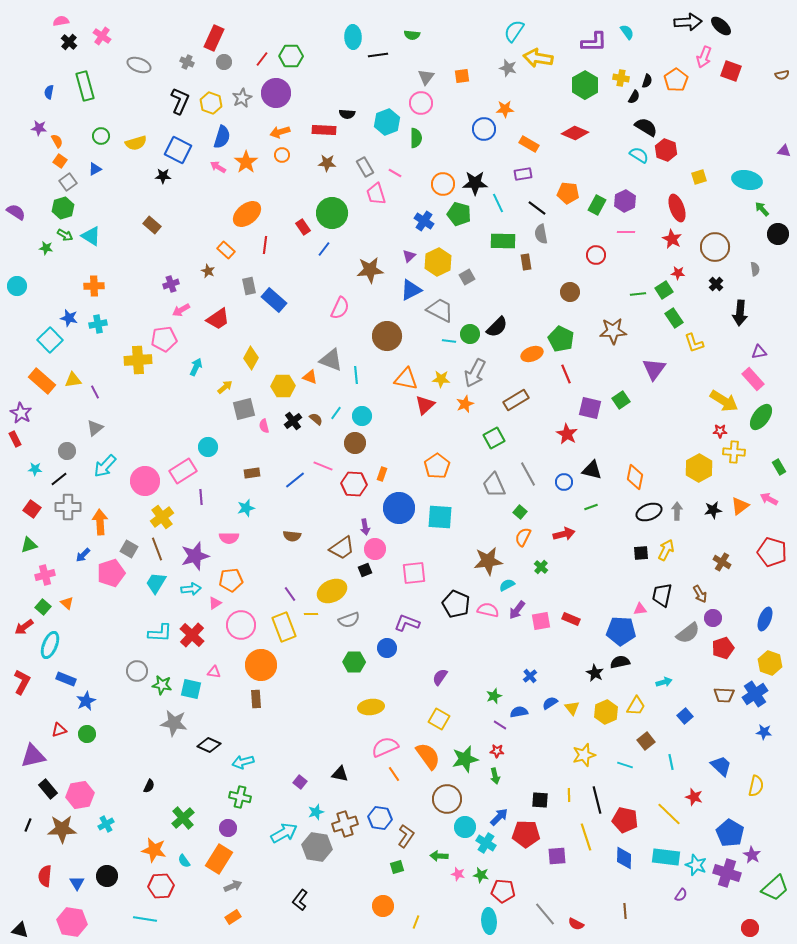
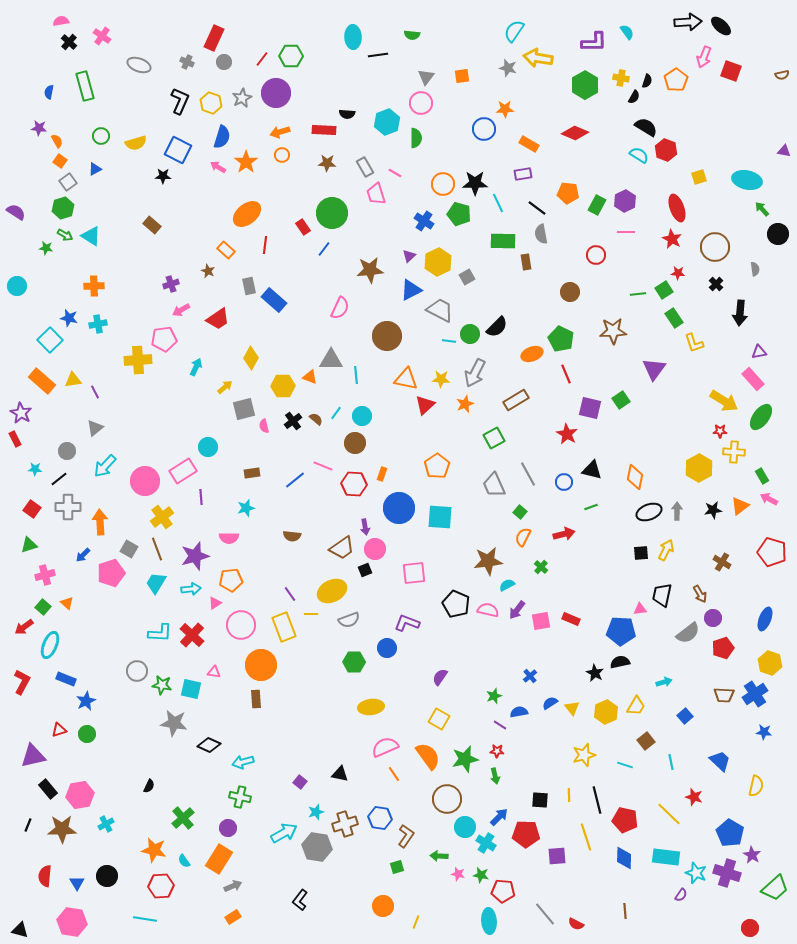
gray triangle at (331, 360): rotated 20 degrees counterclockwise
green rectangle at (779, 467): moved 17 px left, 9 px down
blue trapezoid at (721, 766): moved 1 px left, 5 px up
cyan star at (696, 865): moved 8 px down
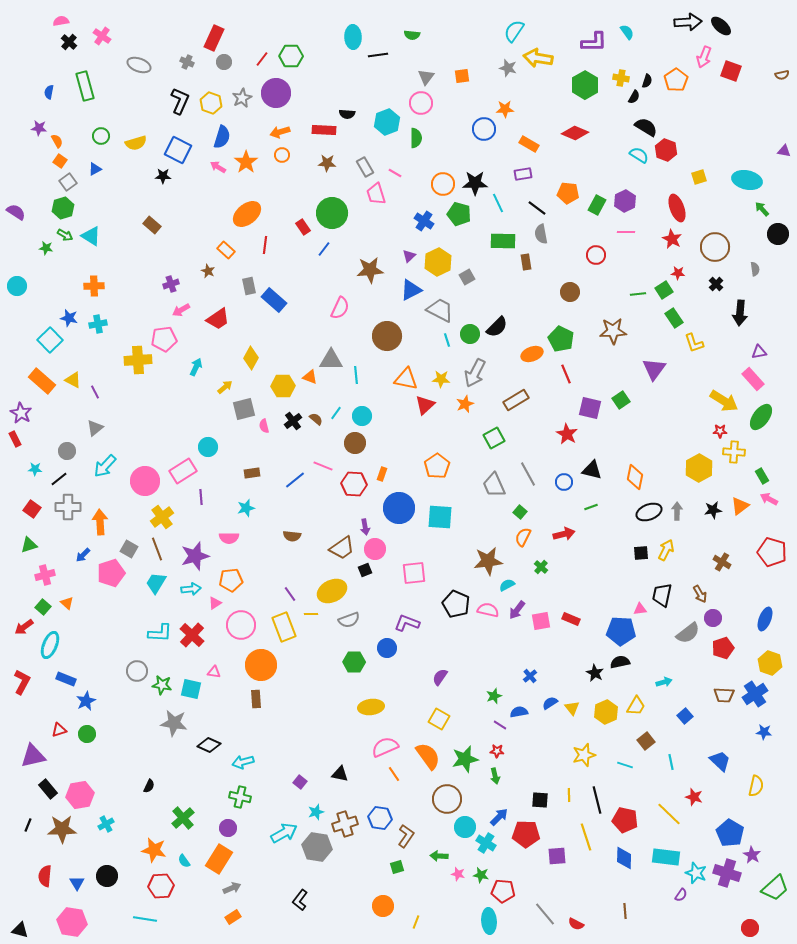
cyan line at (449, 341): moved 2 px left, 1 px up; rotated 64 degrees clockwise
yellow triangle at (73, 380): rotated 36 degrees clockwise
gray arrow at (233, 886): moved 1 px left, 2 px down
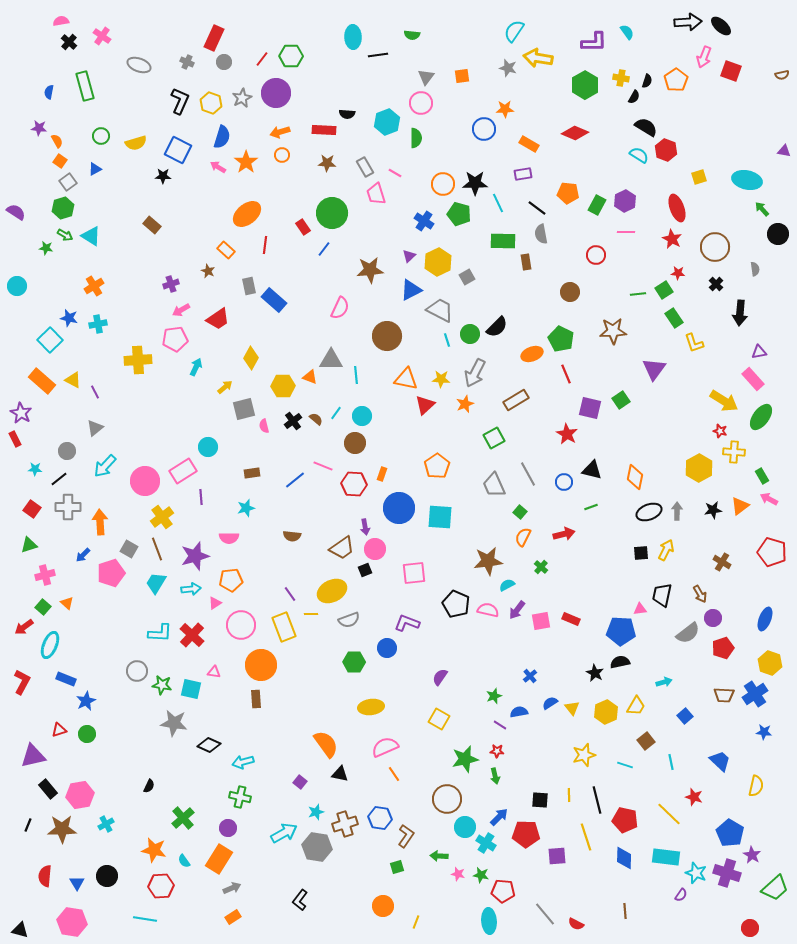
orange cross at (94, 286): rotated 30 degrees counterclockwise
pink pentagon at (164, 339): moved 11 px right
red star at (720, 431): rotated 16 degrees clockwise
orange semicircle at (428, 756): moved 102 px left, 12 px up
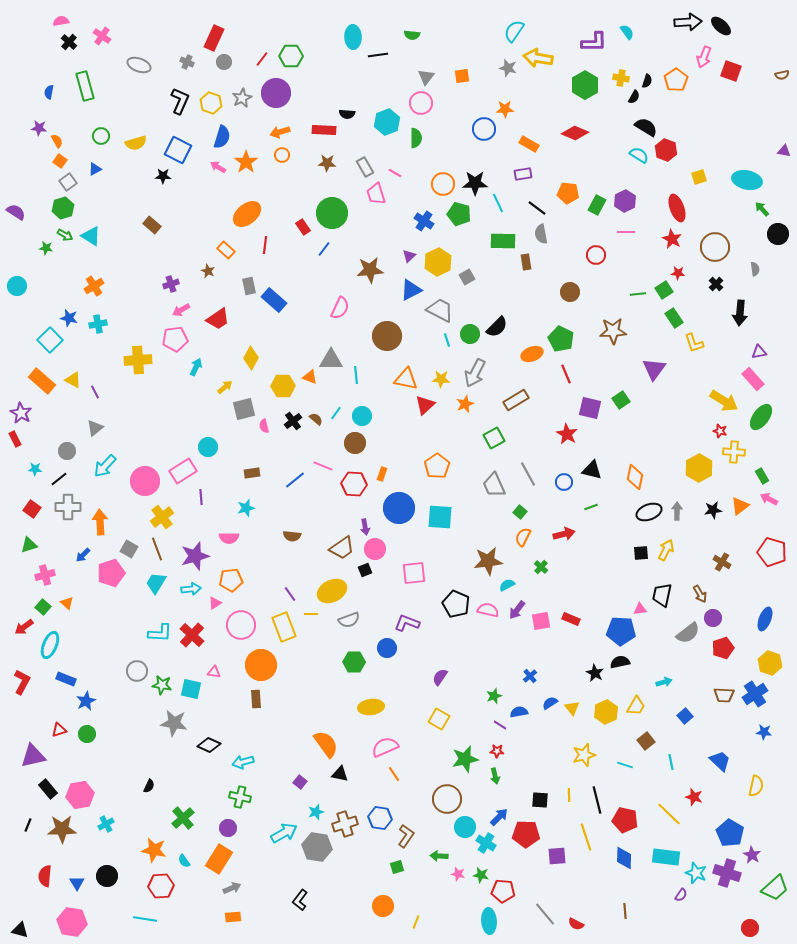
orange rectangle at (233, 917): rotated 28 degrees clockwise
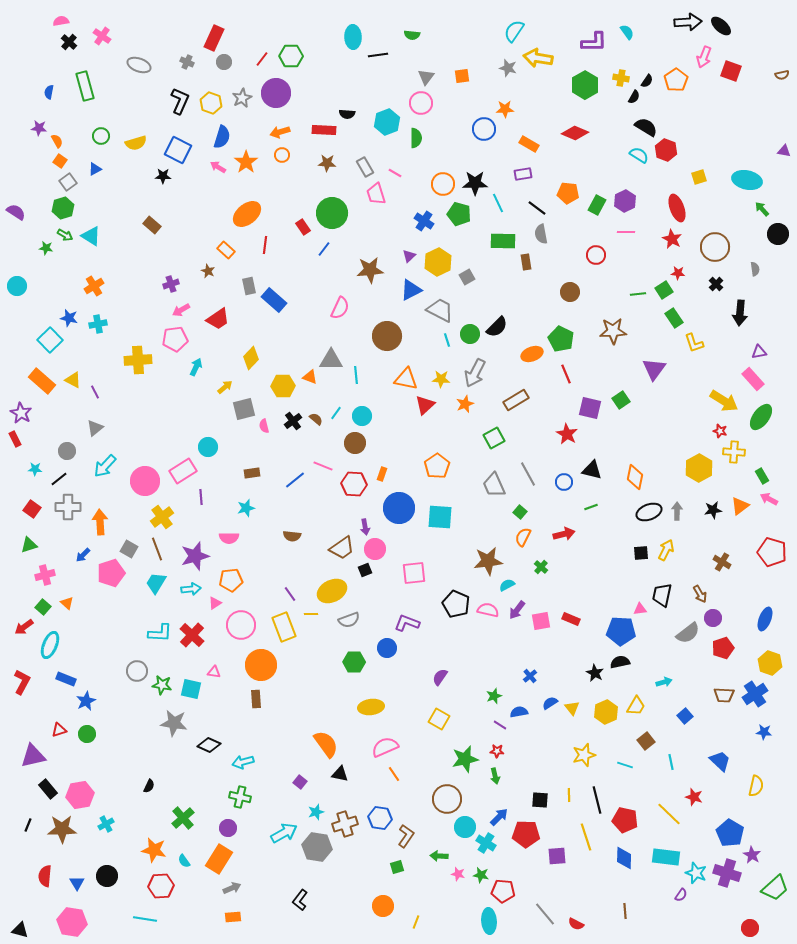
black semicircle at (647, 81): rotated 16 degrees clockwise
yellow diamond at (251, 358): rotated 15 degrees clockwise
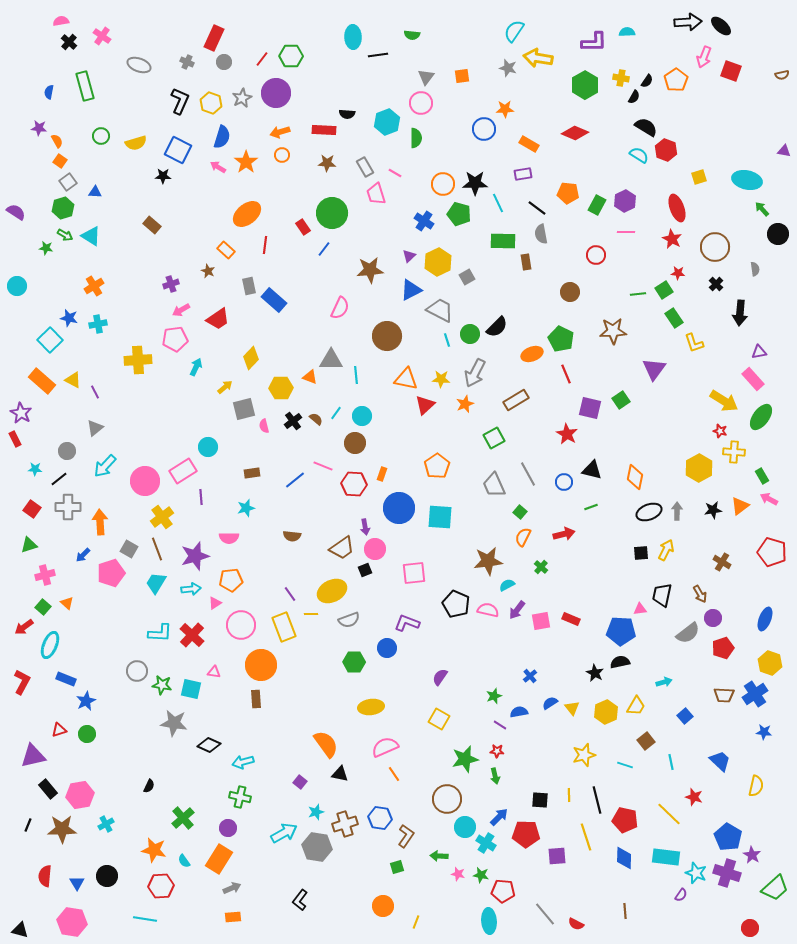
cyan semicircle at (627, 32): rotated 56 degrees counterclockwise
blue triangle at (95, 169): moved 23 px down; rotated 32 degrees clockwise
yellow hexagon at (283, 386): moved 2 px left, 2 px down
blue pentagon at (730, 833): moved 2 px left, 4 px down
